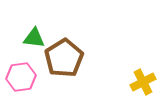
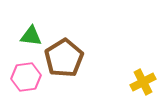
green triangle: moved 3 px left, 2 px up
pink hexagon: moved 5 px right
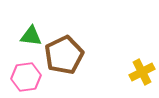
brown pentagon: moved 3 px up; rotated 6 degrees clockwise
yellow cross: moved 1 px left, 10 px up
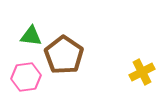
brown pentagon: rotated 12 degrees counterclockwise
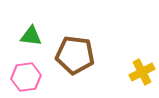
brown pentagon: moved 11 px right; rotated 27 degrees counterclockwise
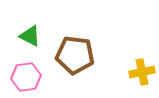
green triangle: moved 1 px left; rotated 20 degrees clockwise
yellow cross: rotated 15 degrees clockwise
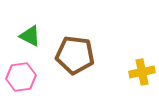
pink hexagon: moved 5 px left
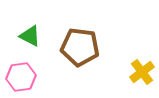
brown pentagon: moved 5 px right, 8 px up
yellow cross: rotated 25 degrees counterclockwise
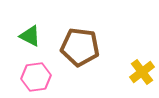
pink hexagon: moved 15 px right
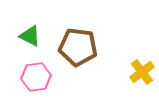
brown pentagon: moved 2 px left
